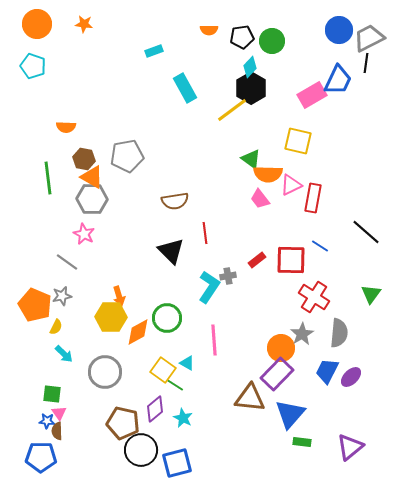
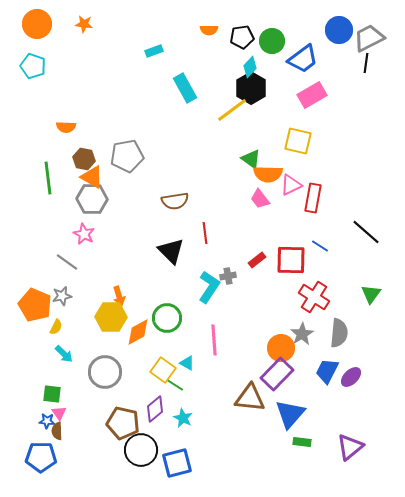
blue trapezoid at (338, 80): moved 35 px left, 21 px up; rotated 28 degrees clockwise
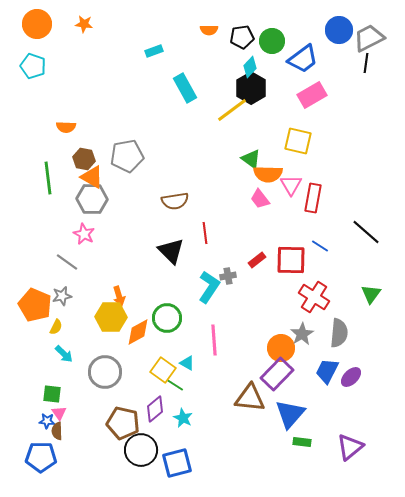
pink triangle at (291, 185): rotated 35 degrees counterclockwise
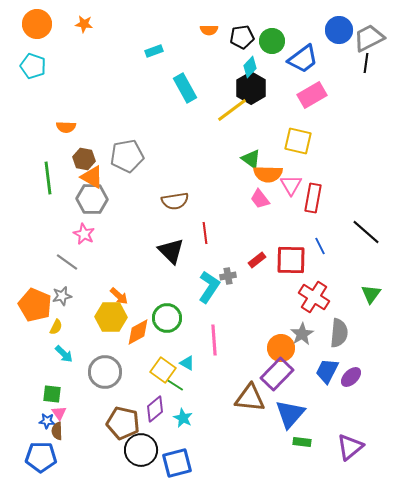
blue line at (320, 246): rotated 30 degrees clockwise
orange arrow at (119, 296): rotated 30 degrees counterclockwise
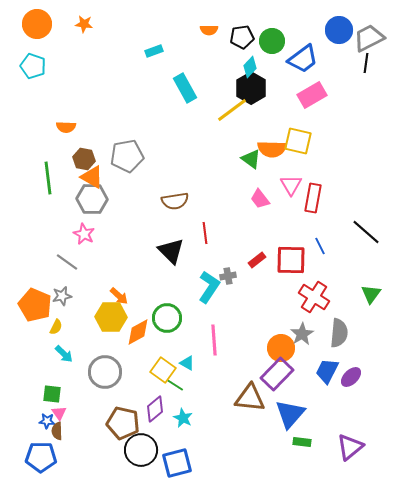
orange semicircle at (268, 174): moved 4 px right, 25 px up
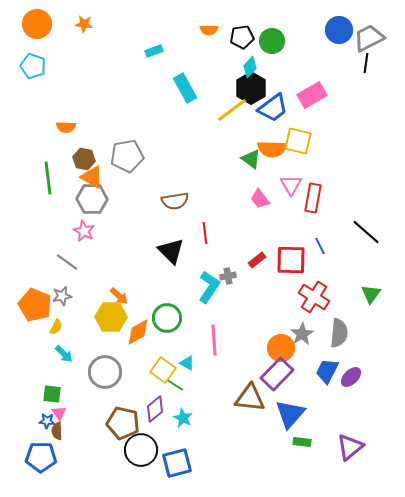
blue trapezoid at (303, 59): moved 30 px left, 49 px down
pink star at (84, 234): moved 3 px up
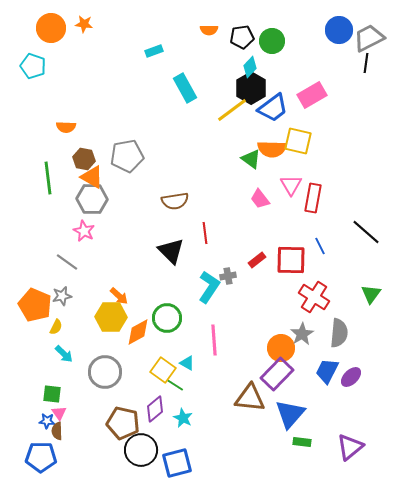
orange circle at (37, 24): moved 14 px right, 4 px down
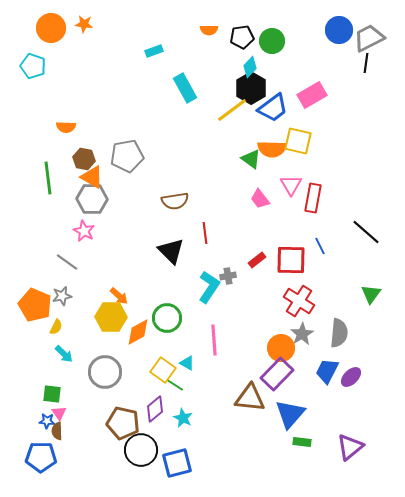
red cross at (314, 297): moved 15 px left, 4 px down
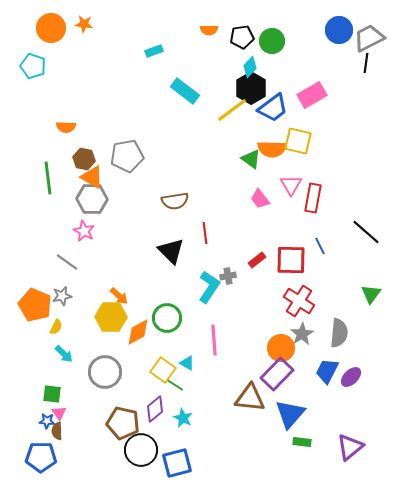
cyan rectangle at (185, 88): moved 3 px down; rotated 24 degrees counterclockwise
